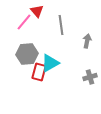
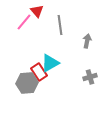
gray line: moved 1 px left
gray hexagon: moved 29 px down
red rectangle: rotated 48 degrees counterclockwise
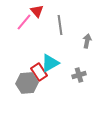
gray cross: moved 11 px left, 2 px up
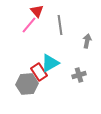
pink line: moved 5 px right, 3 px down
gray hexagon: moved 1 px down
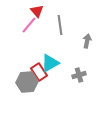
gray hexagon: moved 2 px up
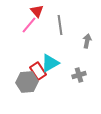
red rectangle: moved 1 px left, 1 px up
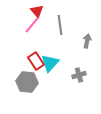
pink line: moved 3 px right
cyan triangle: rotated 18 degrees counterclockwise
red rectangle: moved 2 px left, 10 px up
gray hexagon: rotated 10 degrees clockwise
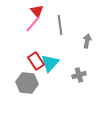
pink line: moved 1 px right, 1 px up
gray hexagon: moved 1 px down
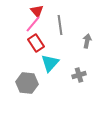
red rectangle: moved 18 px up
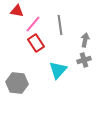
red triangle: moved 20 px left; rotated 40 degrees counterclockwise
gray arrow: moved 2 px left, 1 px up
cyan triangle: moved 8 px right, 7 px down
gray cross: moved 5 px right, 15 px up
gray hexagon: moved 10 px left
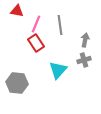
pink line: moved 3 px right; rotated 18 degrees counterclockwise
